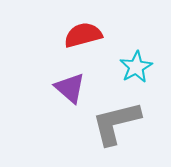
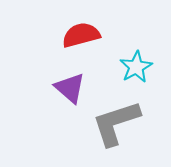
red semicircle: moved 2 px left
gray L-shape: rotated 4 degrees counterclockwise
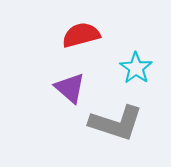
cyan star: moved 1 px down; rotated 8 degrees counterclockwise
gray L-shape: rotated 144 degrees counterclockwise
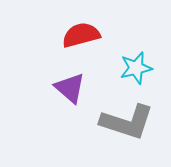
cyan star: rotated 24 degrees clockwise
gray L-shape: moved 11 px right, 1 px up
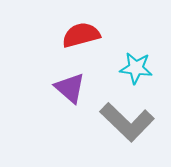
cyan star: rotated 20 degrees clockwise
gray L-shape: rotated 26 degrees clockwise
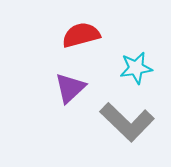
cyan star: rotated 16 degrees counterclockwise
purple triangle: rotated 36 degrees clockwise
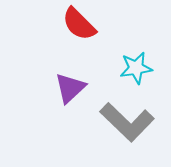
red semicircle: moved 2 px left, 11 px up; rotated 120 degrees counterclockwise
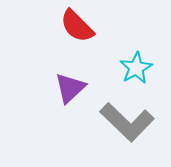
red semicircle: moved 2 px left, 2 px down
cyan star: rotated 20 degrees counterclockwise
